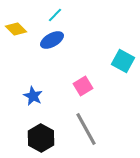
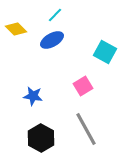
cyan square: moved 18 px left, 9 px up
blue star: rotated 18 degrees counterclockwise
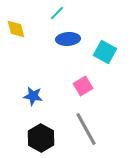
cyan line: moved 2 px right, 2 px up
yellow diamond: rotated 30 degrees clockwise
blue ellipse: moved 16 px right, 1 px up; rotated 25 degrees clockwise
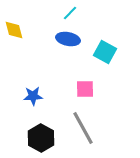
cyan line: moved 13 px right
yellow diamond: moved 2 px left, 1 px down
blue ellipse: rotated 15 degrees clockwise
pink square: moved 2 px right, 3 px down; rotated 30 degrees clockwise
blue star: rotated 12 degrees counterclockwise
gray line: moved 3 px left, 1 px up
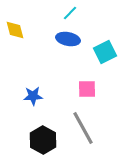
yellow diamond: moved 1 px right
cyan square: rotated 35 degrees clockwise
pink square: moved 2 px right
black hexagon: moved 2 px right, 2 px down
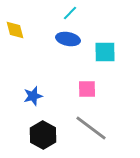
cyan square: rotated 25 degrees clockwise
blue star: rotated 12 degrees counterclockwise
gray line: moved 8 px right; rotated 24 degrees counterclockwise
black hexagon: moved 5 px up
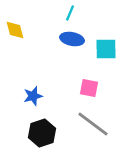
cyan line: rotated 21 degrees counterclockwise
blue ellipse: moved 4 px right
cyan square: moved 1 px right, 3 px up
pink square: moved 2 px right, 1 px up; rotated 12 degrees clockwise
gray line: moved 2 px right, 4 px up
black hexagon: moved 1 px left, 2 px up; rotated 12 degrees clockwise
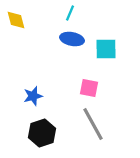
yellow diamond: moved 1 px right, 10 px up
gray line: rotated 24 degrees clockwise
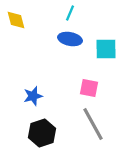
blue ellipse: moved 2 px left
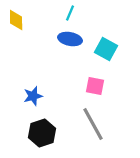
yellow diamond: rotated 15 degrees clockwise
cyan square: rotated 30 degrees clockwise
pink square: moved 6 px right, 2 px up
